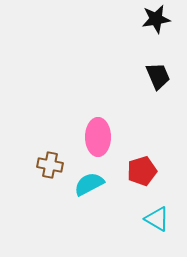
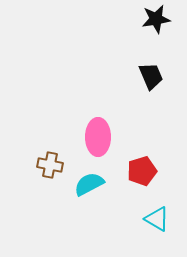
black trapezoid: moved 7 px left
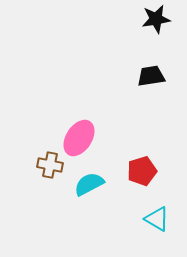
black trapezoid: rotated 76 degrees counterclockwise
pink ellipse: moved 19 px left, 1 px down; rotated 33 degrees clockwise
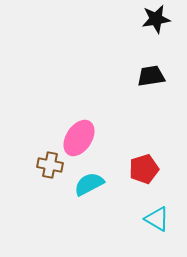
red pentagon: moved 2 px right, 2 px up
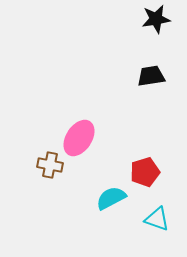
red pentagon: moved 1 px right, 3 px down
cyan semicircle: moved 22 px right, 14 px down
cyan triangle: rotated 12 degrees counterclockwise
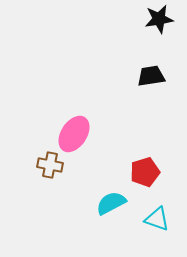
black star: moved 3 px right
pink ellipse: moved 5 px left, 4 px up
cyan semicircle: moved 5 px down
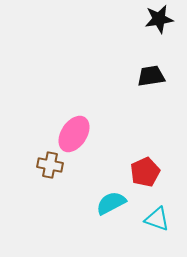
red pentagon: rotated 8 degrees counterclockwise
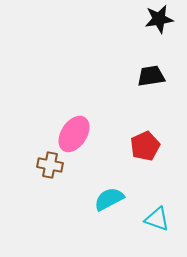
red pentagon: moved 26 px up
cyan semicircle: moved 2 px left, 4 px up
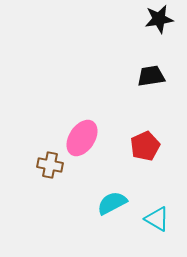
pink ellipse: moved 8 px right, 4 px down
cyan semicircle: moved 3 px right, 4 px down
cyan triangle: rotated 12 degrees clockwise
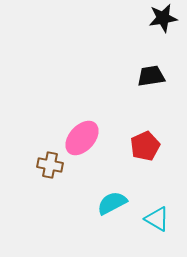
black star: moved 4 px right, 1 px up
pink ellipse: rotated 9 degrees clockwise
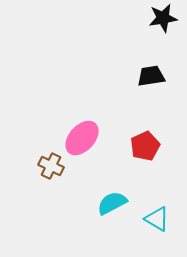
brown cross: moved 1 px right, 1 px down; rotated 15 degrees clockwise
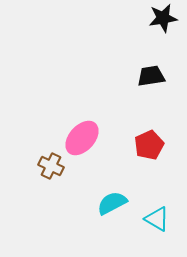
red pentagon: moved 4 px right, 1 px up
